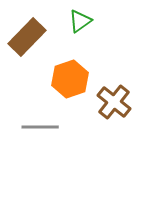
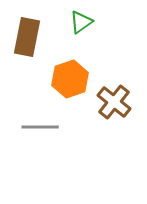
green triangle: moved 1 px right, 1 px down
brown rectangle: rotated 33 degrees counterclockwise
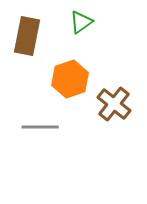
brown rectangle: moved 1 px up
brown cross: moved 2 px down
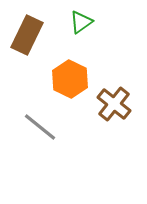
brown rectangle: moved 1 px up; rotated 15 degrees clockwise
orange hexagon: rotated 15 degrees counterclockwise
gray line: rotated 39 degrees clockwise
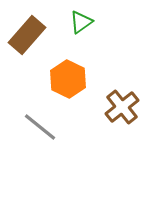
brown rectangle: rotated 15 degrees clockwise
orange hexagon: moved 2 px left
brown cross: moved 8 px right, 3 px down; rotated 12 degrees clockwise
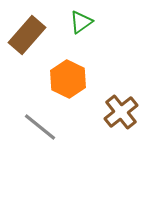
brown cross: moved 1 px left, 5 px down
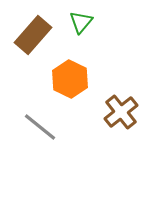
green triangle: rotated 15 degrees counterclockwise
brown rectangle: moved 6 px right
orange hexagon: moved 2 px right
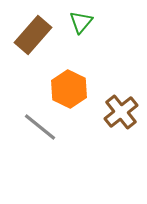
orange hexagon: moved 1 px left, 10 px down
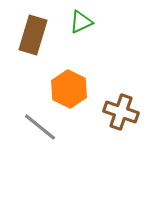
green triangle: rotated 25 degrees clockwise
brown rectangle: rotated 24 degrees counterclockwise
brown cross: rotated 32 degrees counterclockwise
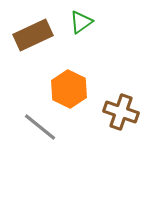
green triangle: rotated 10 degrees counterclockwise
brown rectangle: rotated 48 degrees clockwise
